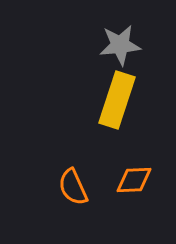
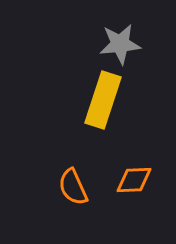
gray star: moved 1 px up
yellow rectangle: moved 14 px left
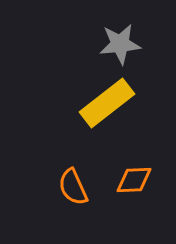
yellow rectangle: moved 4 px right, 3 px down; rotated 34 degrees clockwise
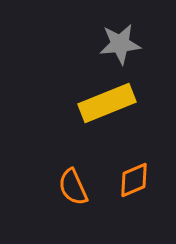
yellow rectangle: rotated 16 degrees clockwise
orange diamond: rotated 21 degrees counterclockwise
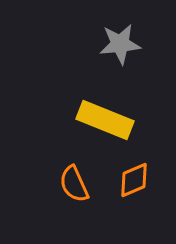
yellow rectangle: moved 2 px left, 17 px down; rotated 44 degrees clockwise
orange semicircle: moved 1 px right, 3 px up
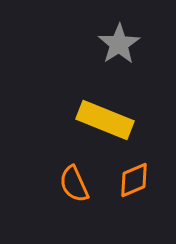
gray star: moved 1 px left; rotated 27 degrees counterclockwise
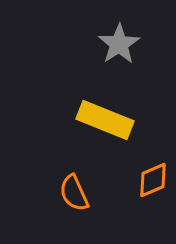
orange diamond: moved 19 px right
orange semicircle: moved 9 px down
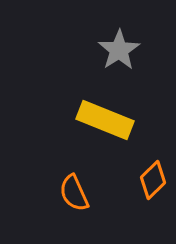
gray star: moved 6 px down
orange diamond: rotated 21 degrees counterclockwise
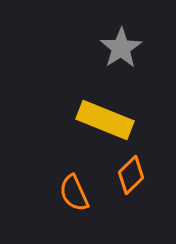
gray star: moved 2 px right, 2 px up
orange diamond: moved 22 px left, 5 px up
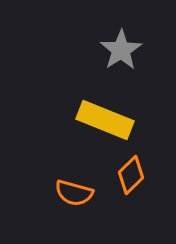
gray star: moved 2 px down
orange semicircle: rotated 51 degrees counterclockwise
